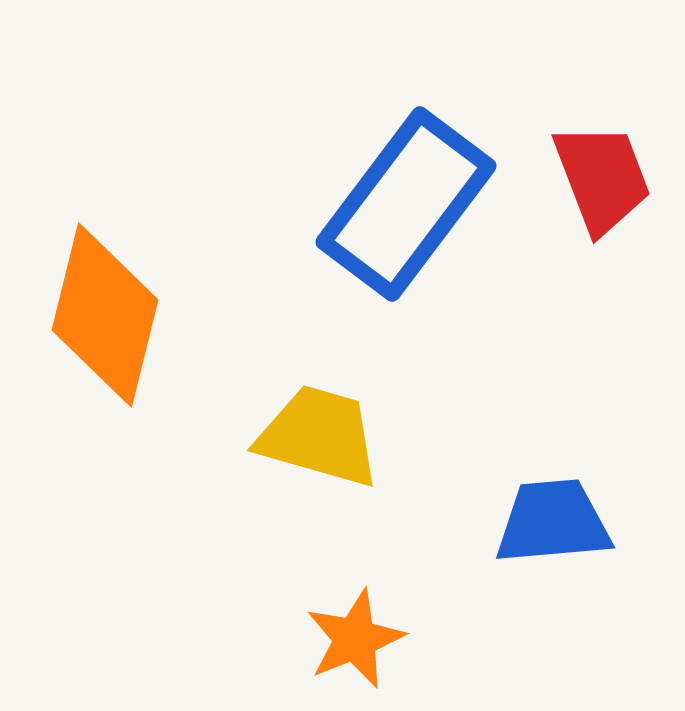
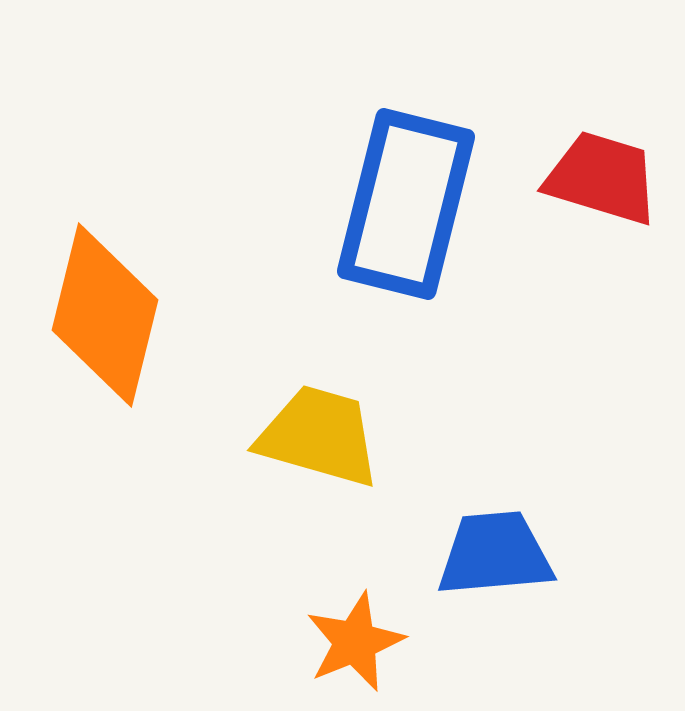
red trapezoid: rotated 52 degrees counterclockwise
blue rectangle: rotated 23 degrees counterclockwise
blue trapezoid: moved 58 px left, 32 px down
orange star: moved 3 px down
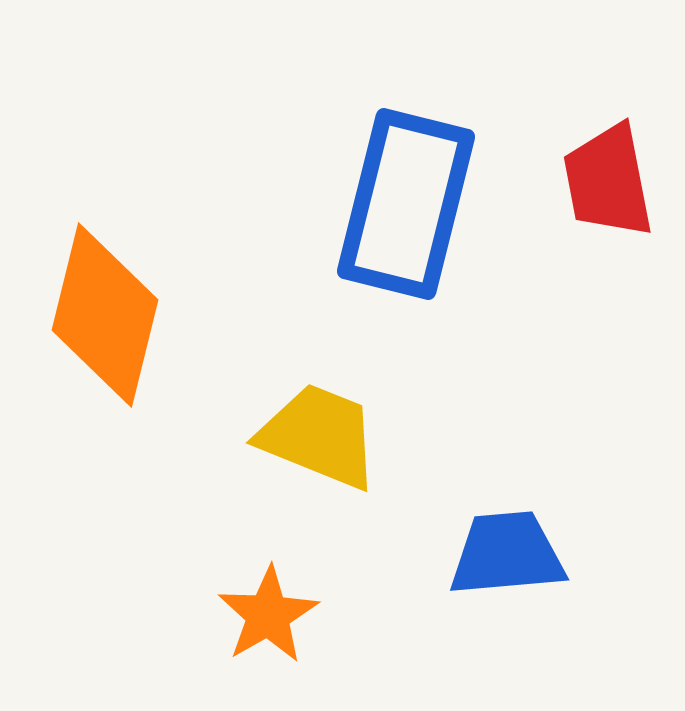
red trapezoid: moved 6 px right, 3 px down; rotated 118 degrees counterclockwise
yellow trapezoid: rotated 6 degrees clockwise
blue trapezoid: moved 12 px right
orange star: moved 87 px left, 27 px up; rotated 8 degrees counterclockwise
